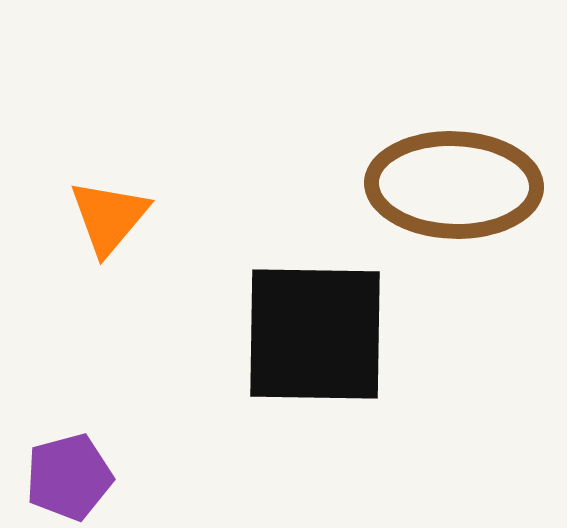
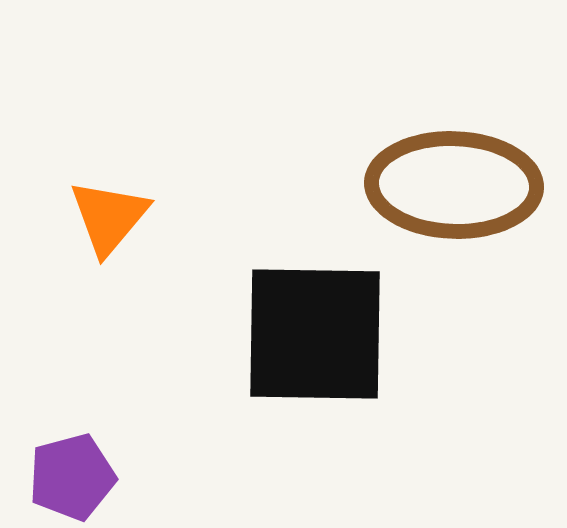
purple pentagon: moved 3 px right
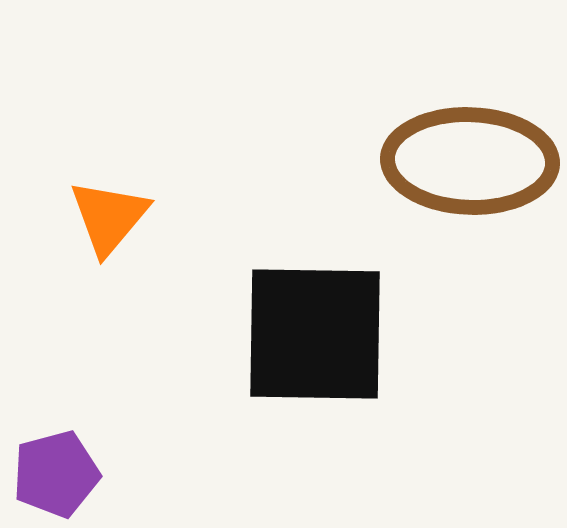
brown ellipse: moved 16 px right, 24 px up
purple pentagon: moved 16 px left, 3 px up
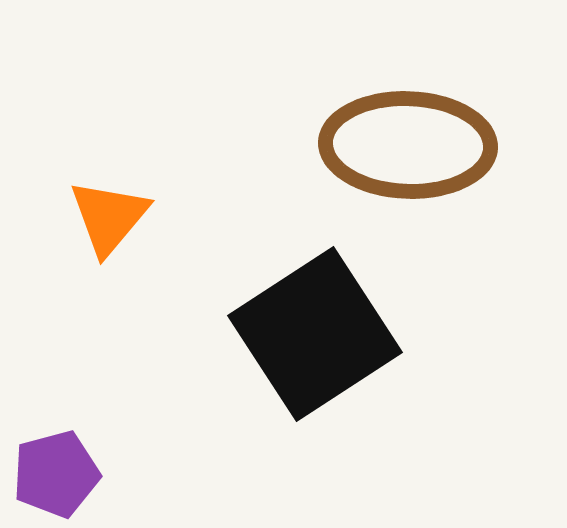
brown ellipse: moved 62 px left, 16 px up
black square: rotated 34 degrees counterclockwise
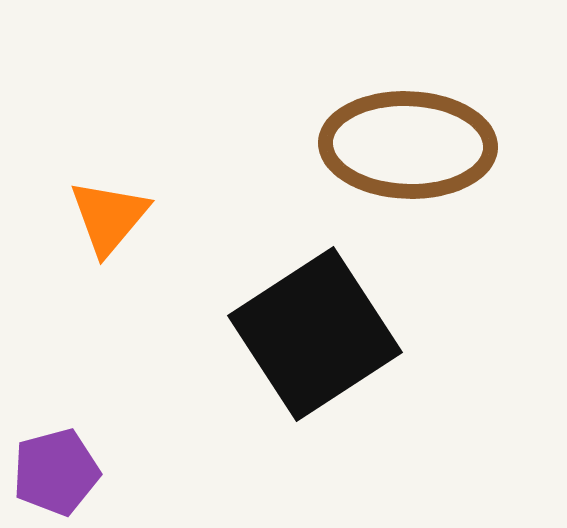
purple pentagon: moved 2 px up
